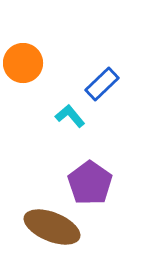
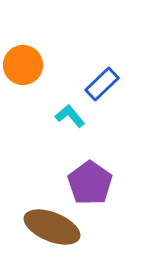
orange circle: moved 2 px down
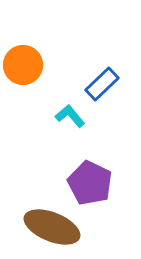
purple pentagon: rotated 9 degrees counterclockwise
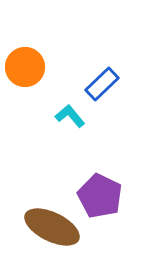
orange circle: moved 2 px right, 2 px down
purple pentagon: moved 10 px right, 13 px down
brown ellipse: rotated 4 degrees clockwise
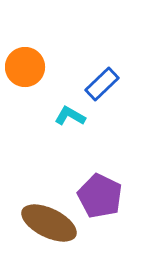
cyan L-shape: rotated 20 degrees counterclockwise
brown ellipse: moved 3 px left, 4 px up
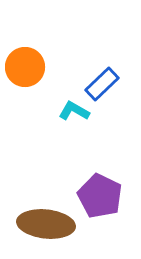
cyan L-shape: moved 4 px right, 5 px up
brown ellipse: moved 3 px left, 1 px down; rotated 20 degrees counterclockwise
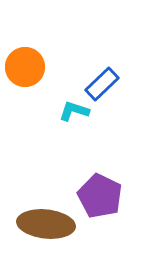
cyan L-shape: rotated 12 degrees counterclockwise
